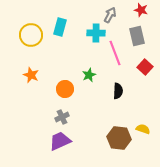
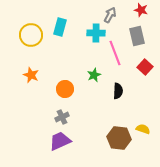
green star: moved 5 px right
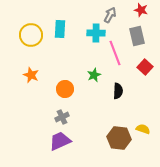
cyan rectangle: moved 2 px down; rotated 12 degrees counterclockwise
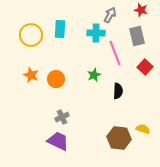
orange circle: moved 9 px left, 10 px up
purple trapezoid: moved 2 px left; rotated 50 degrees clockwise
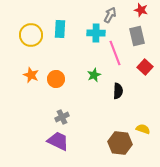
brown hexagon: moved 1 px right, 5 px down
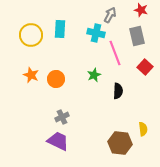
cyan cross: rotated 12 degrees clockwise
yellow semicircle: rotated 64 degrees clockwise
